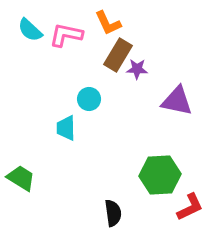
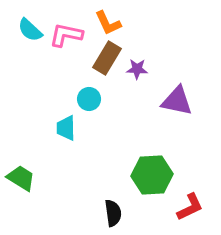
brown rectangle: moved 11 px left, 3 px down
green hexagon: moved 8 px left
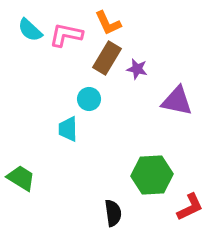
purple star: rotated 10 degrees clockwise
cyan trapezoid: moved 2 px right, 1 px down
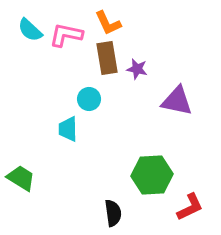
brown rectangle: rotated 40 degrees counterclockwise
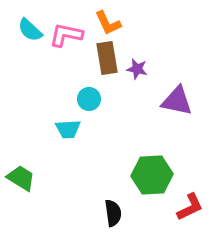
cyan trapezoid: rotated 92 degrees counterclockwise
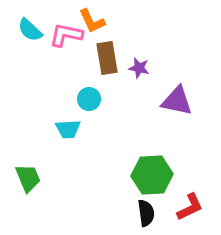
orange L-shape: moved 16 px left, 2 px up
purple star: moved 2 px right, 1 px up
green trapezoid: moved 7 px right; rotated 36 degrees clockwise
black semicircle: moved 33 px right
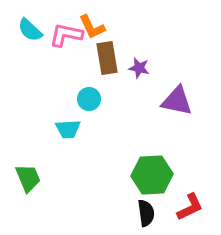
orange L-shape: moved 6 px down
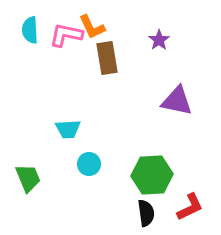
cyan semicircle: rotated 44 degrees clockwise
purple star: moved 20 px right, 28 px up; rotated 25 degrees clockwise
cyan circle: moved 65 px down
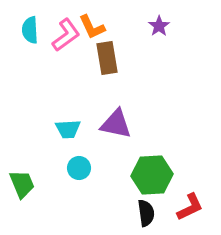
pink L-shape: rotated 132 degrees clockwise
purple star: moved 14 px up
purple triangle: moved 61 px left, 23 px down
cyan circle: moved 10 px left, 4 px down
green trapezoid: moved 6 px left, 6 px down
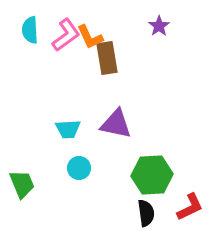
orange L-shape: moved 2 px left, 10 px down
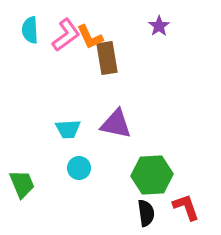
red L-shape: moved 4 px left; rotated 84 degrees counterclockwise
